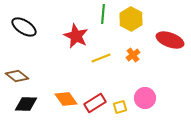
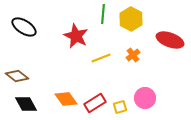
black diamond: rotated 60 degrees clockwise
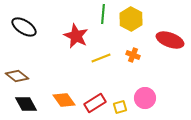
orange cross: rotated 32 degrees counterclockwise
orange diamond: moved 2 px left, 1 px down
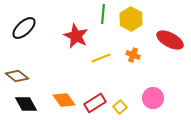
black ellipse: moved 1 px down; rotated 75 degrees counterclockwise
red ellipse: rotated 8 degrees clockwise
pink circle: moved 8 px right
yellow square: rotated 24 degrees counterclockwise
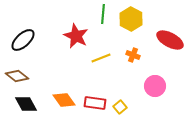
black ellipse: moved 1 px left, 12 px down
pink circle: moved 2 px right, 12 px up
red rectangle: rotated 40 degrees clockwise
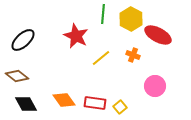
red ellipse: moved 12 px left, 5 px up
yellow line: rotated 18 degrees counterclockwise
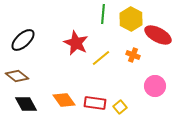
red star: moved 7 px down
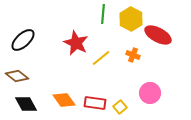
pink circle: moved 5 px left, 7 px down
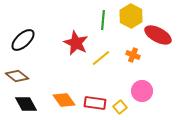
green line: moved 6 px down
yellow hexagon: moved 3 px up
pink circle: moved 8 px left, 2 px up
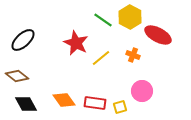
yellow hexagon: moved 1 px left, 1 px down
green line: rotated 60 degrees counterclockwise
yellow square: rotated 24 degrees clockwise
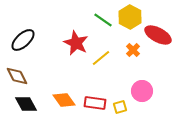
orange cross: moved 5 px up; rotated 24 degrees clockwise
brown diamond: rotated 25 degrees clockwise
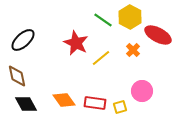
brown diamond: rotated 15 degrees clockwise
